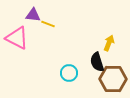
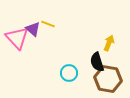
purple triangle: moved 14 px down; rotated 35 degrees clockwise
pink triangle: rotated 20 degrees clockwise
brown hexagon: moved 5 px left; rotated 8 degrees clockwise
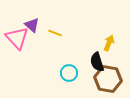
yellow line: moved 7 px right, 9 px down
purple triangle: moved 1 px left, 4 px up
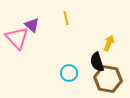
yellow line: moved 11 px right, 15 px up; rotated 56 degrees clockwise
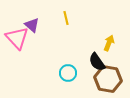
black semicircle: rotated 18 degrees counterclockwise
cyan circle: moved 1 px left
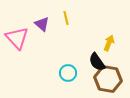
purple triangle: moved 10 px right, 1 px up
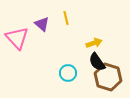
yellow arrow: moved 15 px left; rotated 49 degrees clockwise
brown hexagon: moved 2 px up; rotated 8 degrees clockwise
